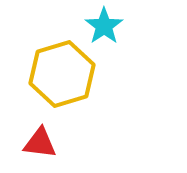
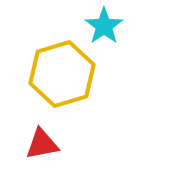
red triangle: moved 2 px right, 1 px down; rotated 18 degrees counterclockwise
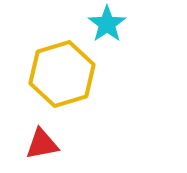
cyan star: moved 3 px right, 2 px up
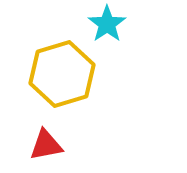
red triangle: moved 4 px right, 1 px down
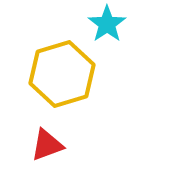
red triangle: moved 1 px right; rotated 9 degrees counterclockwise
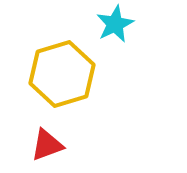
cyan star: moved 8 px right; rotated 9 degrees clockwise
